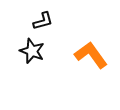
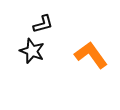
black L-shape: moved 3 px down
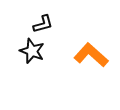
orange L-shape: rotated 12 degrees counterclockwise
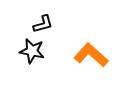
black star: rotated 10 degrees counterclockwise
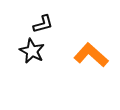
black star: rotated 15 degrees clockwise
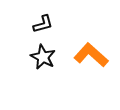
black star: moved 11 px right, 6 px down
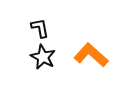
black L-shape: moved 3 px left, 4 px down; rotated 85 degrees counterclockwise
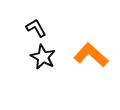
black L-shape: moved 4 px left; rotated 20 degrees counterclockwise
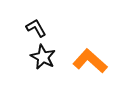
orange L-shape: moved 1 px left, 6 px down
